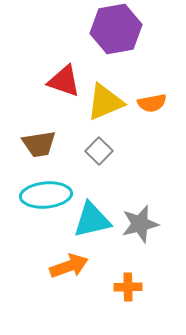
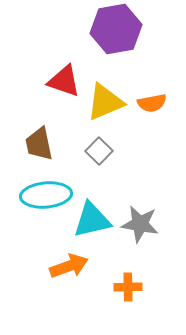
brown trapezoid: rotated 87 degrees clockwise
gray star: rotated 24 degrees clockwise
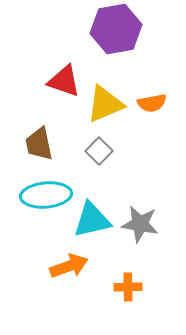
yellow triangle: moved 2 px down
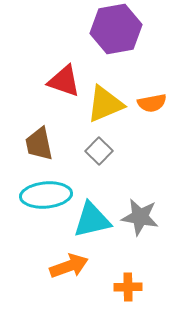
gray star: moved 7 px up
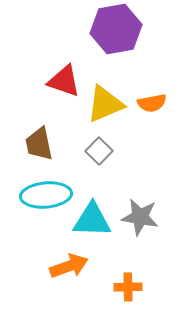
cyan triangle: rotated 15 degrees clockwise
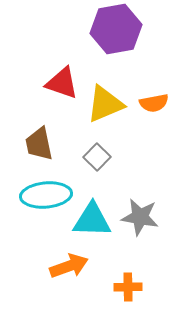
red triangle: moved 2 px left, 2 px down
orange semicircle: moved 2 px right
gray square: moved 2 px left, 6 px down
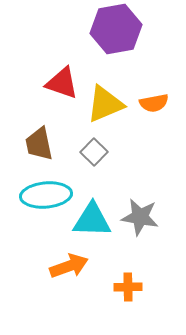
gray square: moved 3 px left, 5 px up
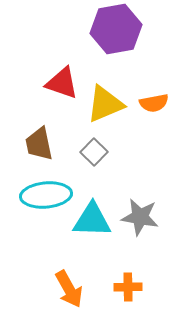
orange arrow: moved 23 px down; rotated 81 degrees clockwise
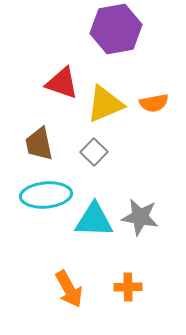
cyan triangle: moved 2 px right
